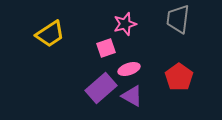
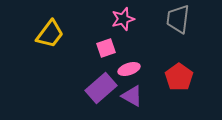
pink star: moved 2 px left, 5 px up
yellow trapezoid: rotated 20 degrees counterclockwise
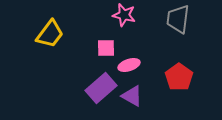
pink star: moved 1 px right, 4 px up; rotated 30 degrees clockwise
pink square: rotated 18 degrees clockwise
pink ellipse: moved 4 px up
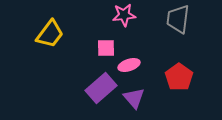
pink star: rotated 20 degrees counterclockwise
purple triangle: moved 2 px right, 2 px down; rotated 20 degrees clockwise
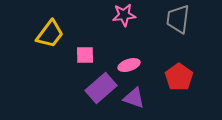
pink square: moved 21 px left, 7 px down
purple triangle: rotated 30 degrees counterclockwise
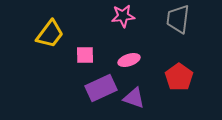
pink star: moved 1 px left, 1 px down
pink ellipse: moved 5 px up
purple rectangle: rotated 16 degrees clockwise
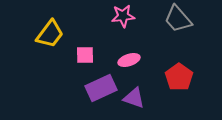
gray trapezoid: rotated 48 degrees counterclockwise
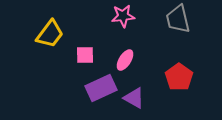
gray trapezoid: rotated 28 degrees clockwise
pink ellipse: moved 4 px left; rotated 40 degrees counterclockwise
purple triangle: rotated 10 degrees clockwise
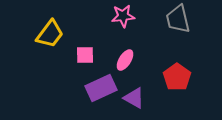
red pentagon: moved 2 px left
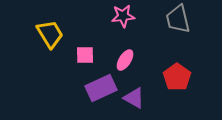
yellow trapezoid: rotated 68 degrees counterclockwise
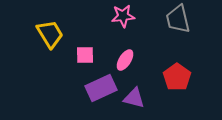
purple triangle: rotated 15 degrees counterclockwise
